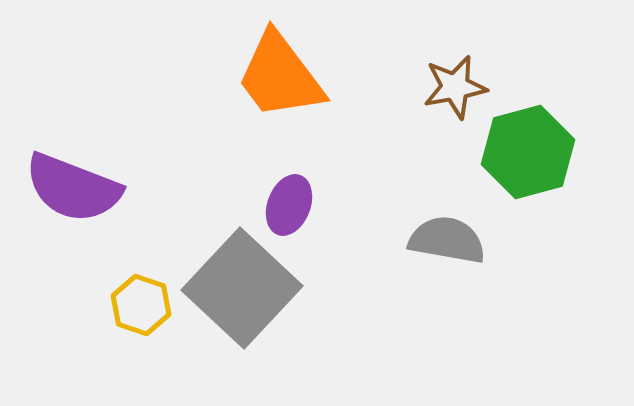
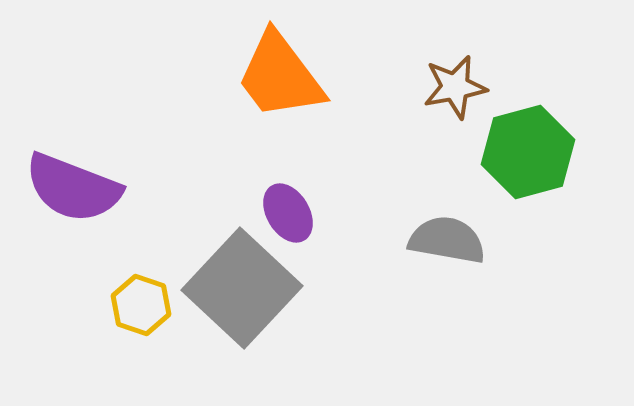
purple ellipse: moved 1 px left, 8 px down; rotated 52 degrees counterclockwise
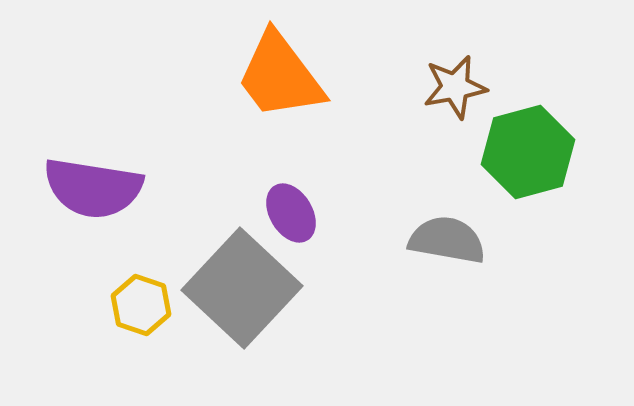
purple semicircle: moved 20 px right; rotated 12 degrees counterclockwise
purple ellipse: moved 3 px right
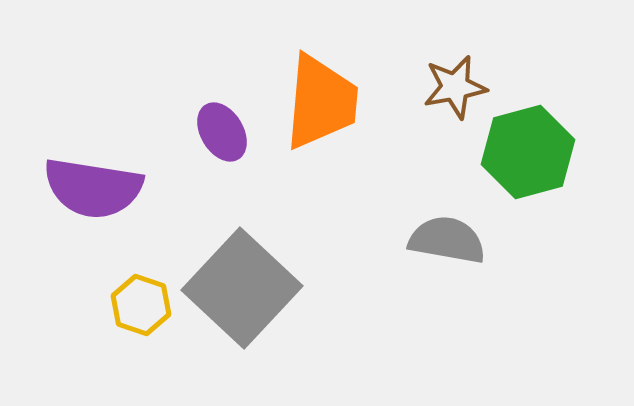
orange trapezoid: moved 41 px right, 26 px down; rotated 138 degrees counterclockwise
purple ellipse: moved 69 px left, 81 px up
